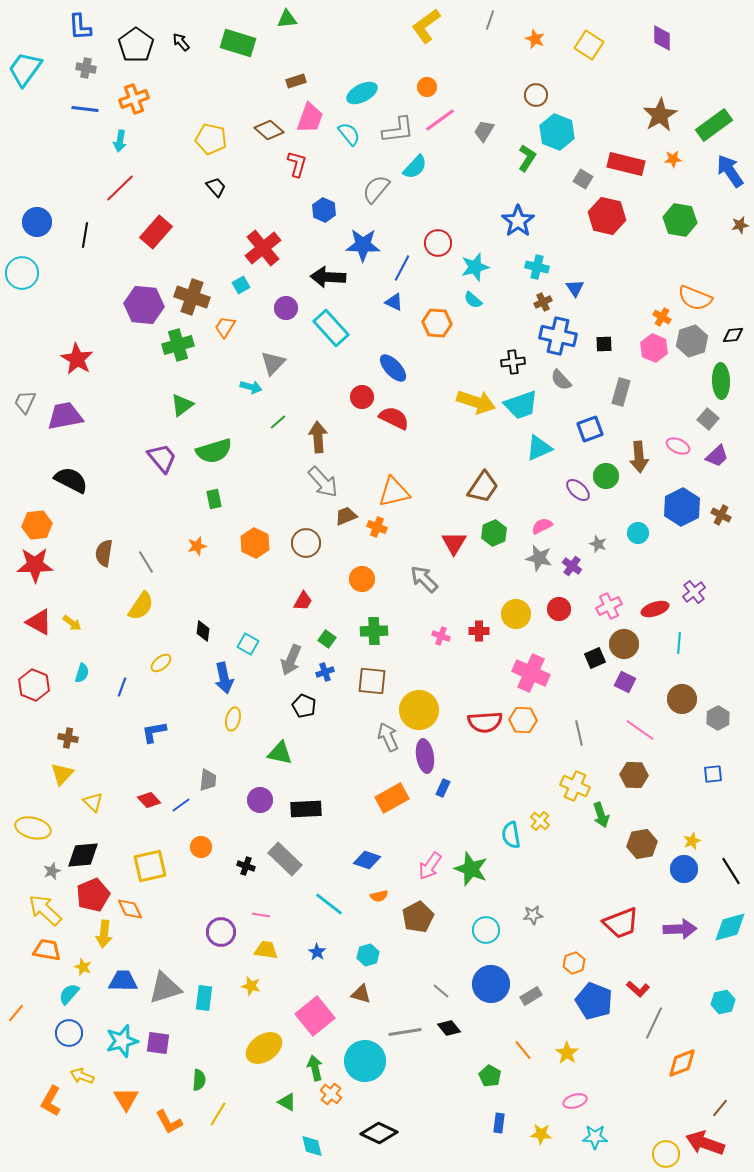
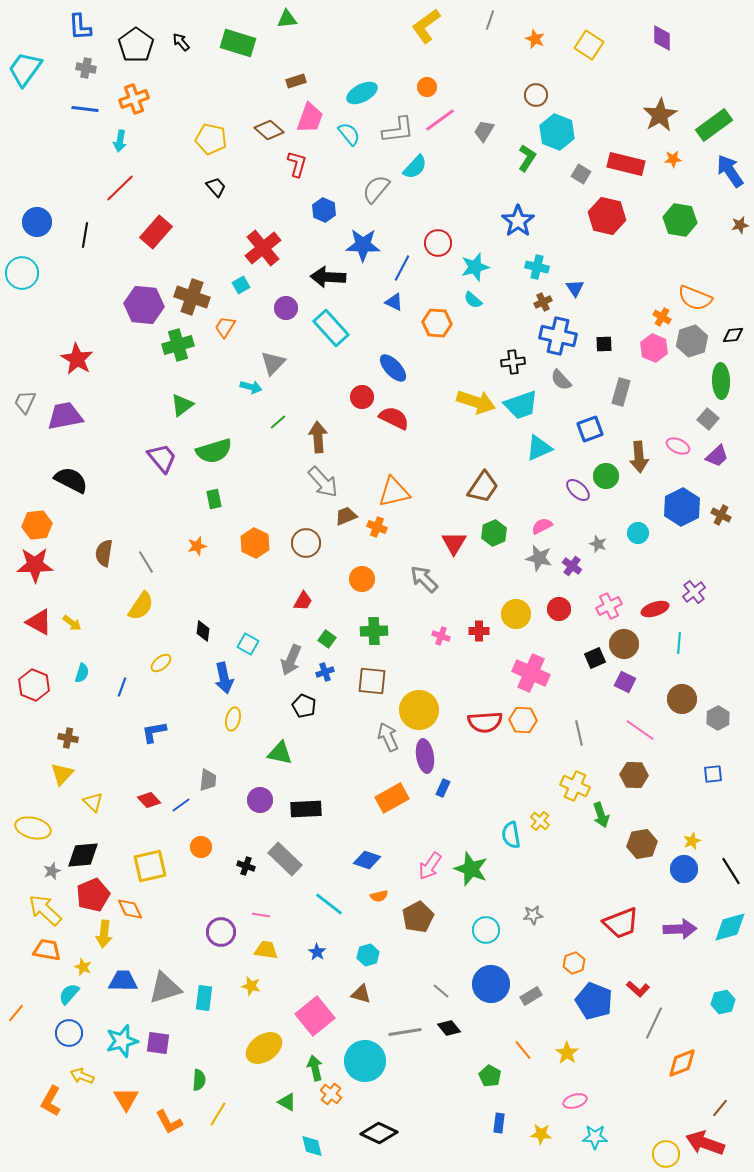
gray square at (583, 179): moved 2 px left, 5 px up
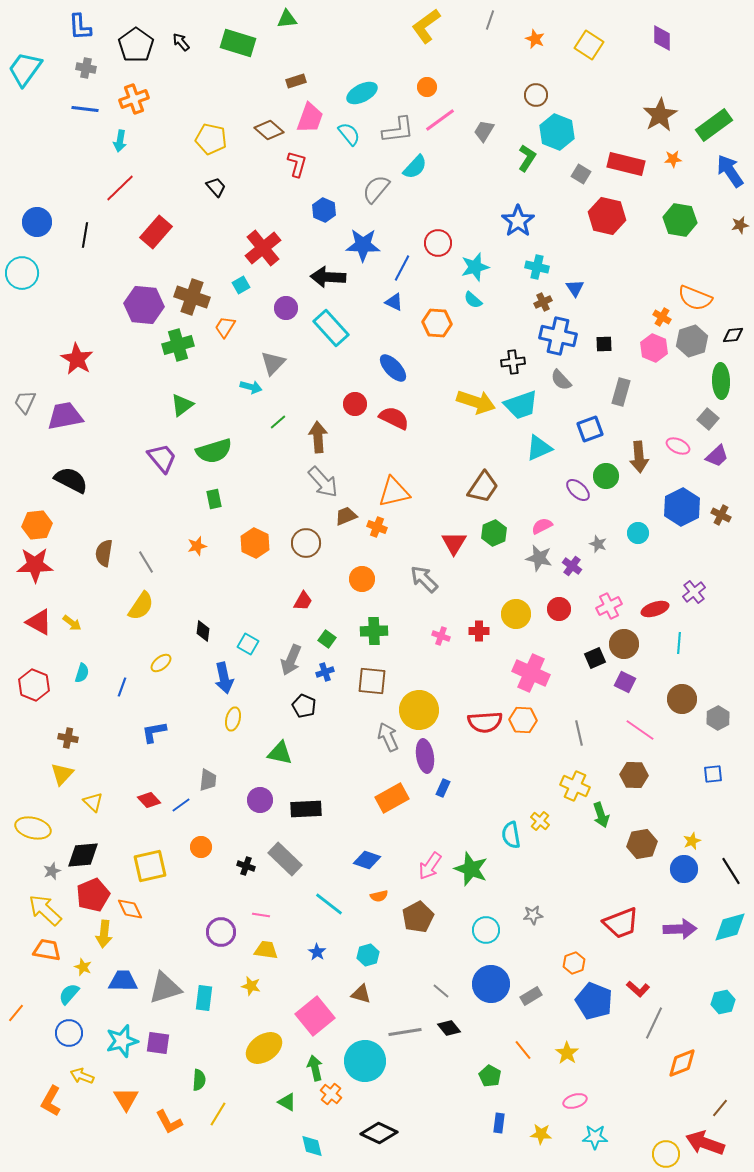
red circle at (362, 397): moved 7 px left, 7 px down
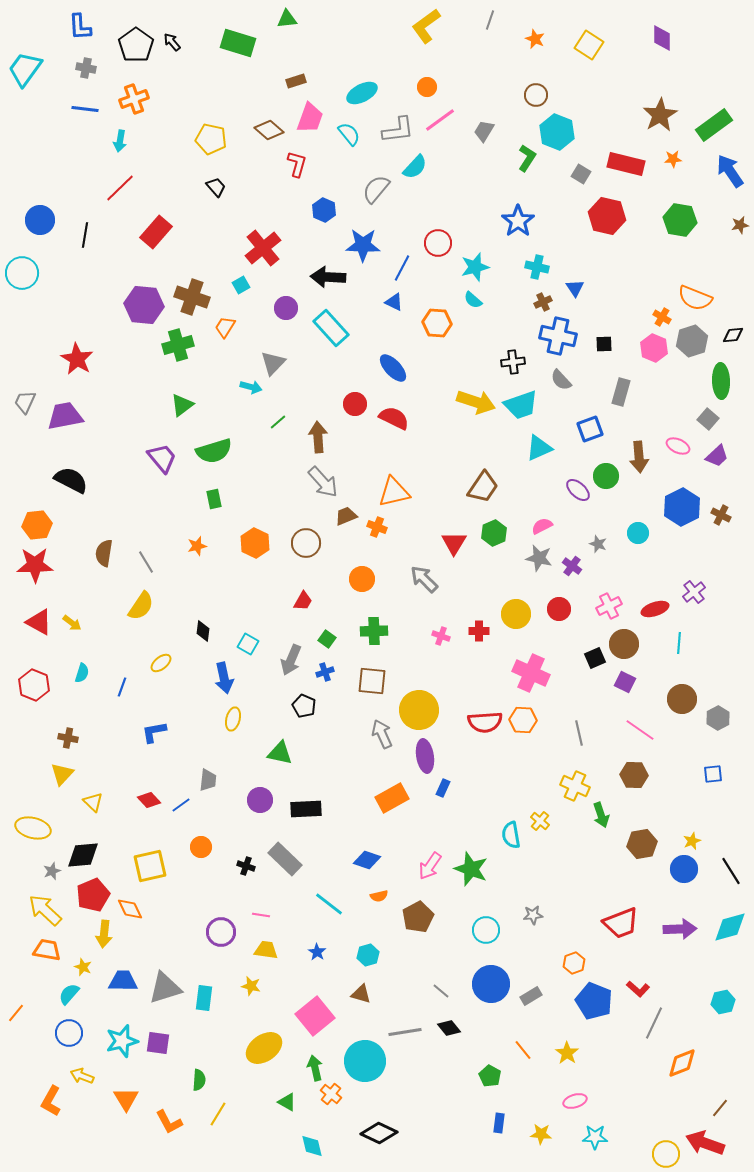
black arrow at (181, 42): moved 9 px left
blue circle at (37, 222): moved 3 px right, 2 px up
gray arrow at (388, 737): moved 6 px left, 3 px up
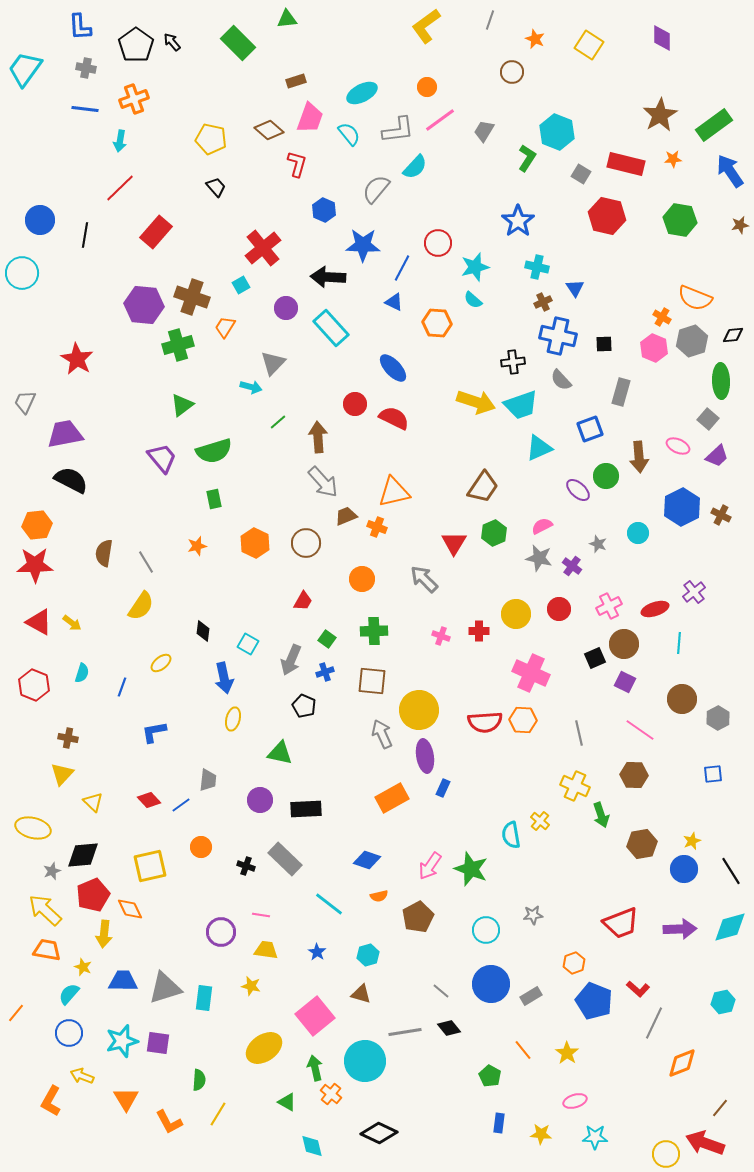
green rectangle at (238, 43): rotated 28 degrees clockwise
brown circle at (536, 95): moved 24 px left, 23 px up
purple trapezoid at (65, 416): moved 18 px down
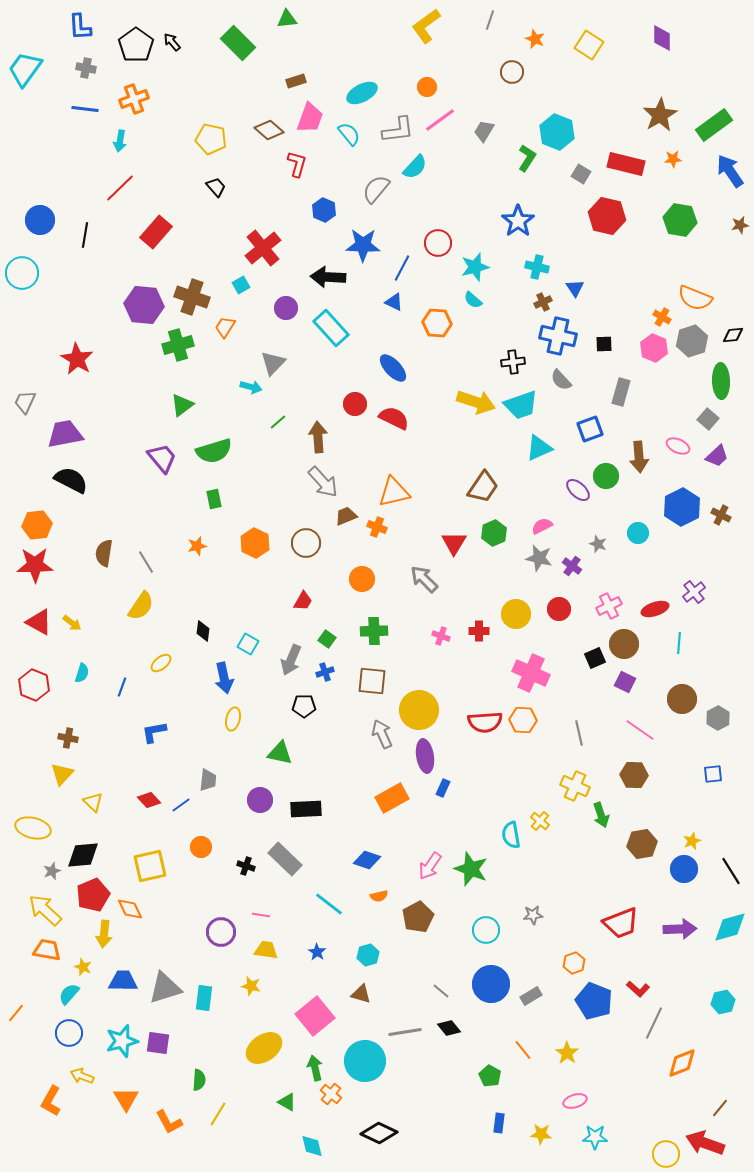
black pentagon at (304, 706): rotated 25 degrees counterclockwise
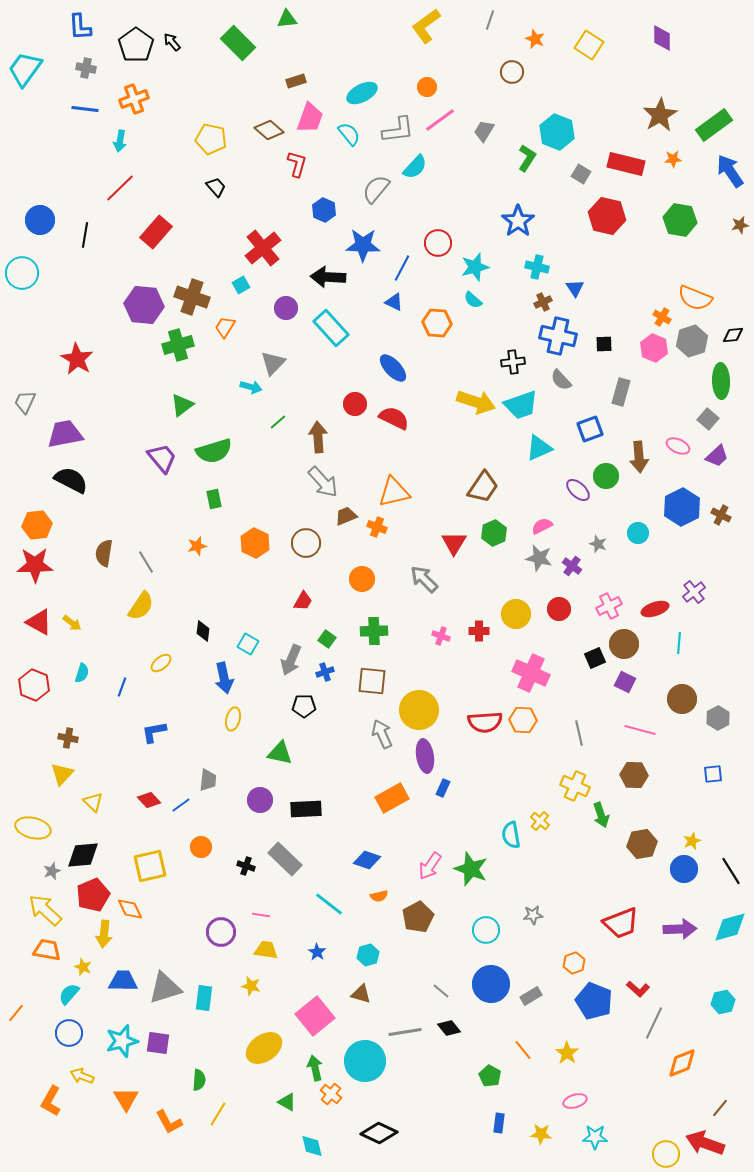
pink line at (640, 730): rotated 20 degrees counterclockwise
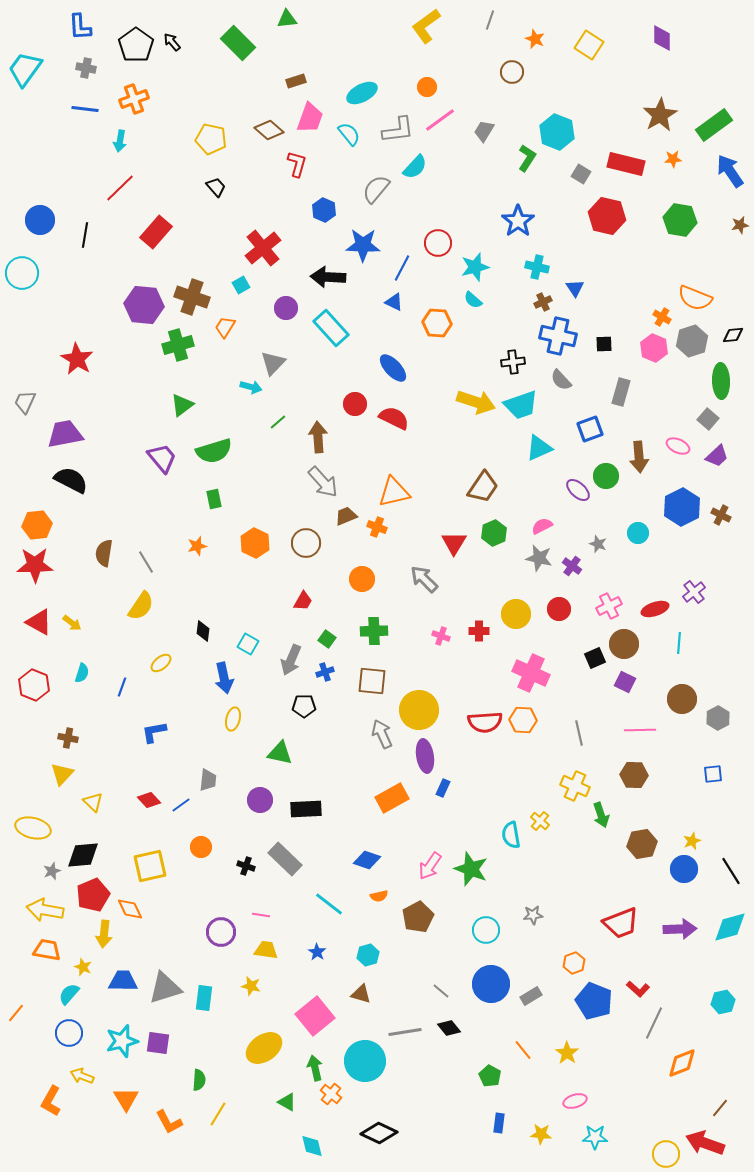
pink line at (640, 730): rotated 16 degrees counterclockwise
yellow arrow at (45, 910): rotated 33 degrees counterclockwise
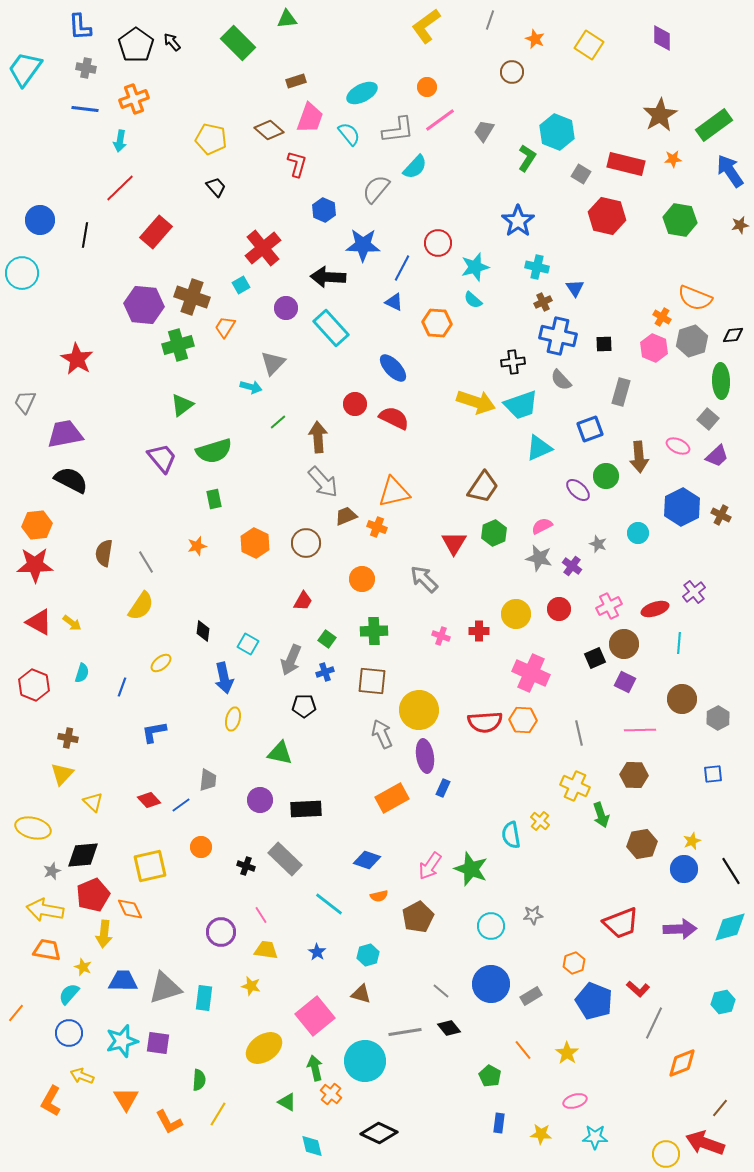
pink line at (261, 915): rotated 48 degrees clockwise
cyan circle at (486, 930): moved 5 px right, 4 px up
